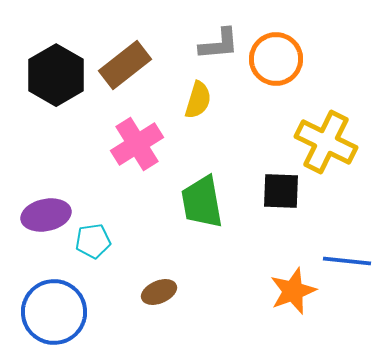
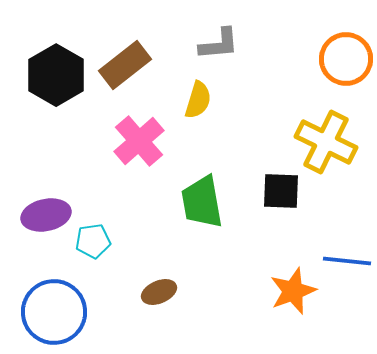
orange circle: moved 70 px right
pink cross: moved 2 px right, 3 px up; rotated 9 degrees counterclockwise
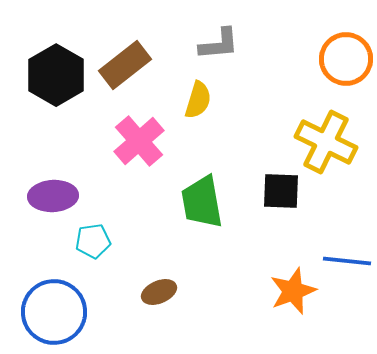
purple ellipse: moved 7 px right, 19 px up; rotated 9 degrees clockwise
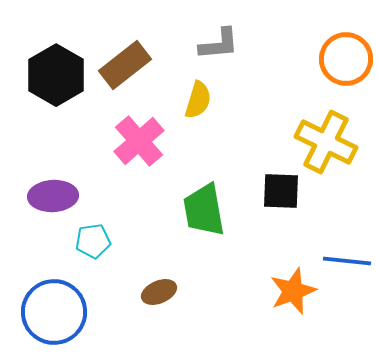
green trapezoid: moved 2 px right, 8 px down
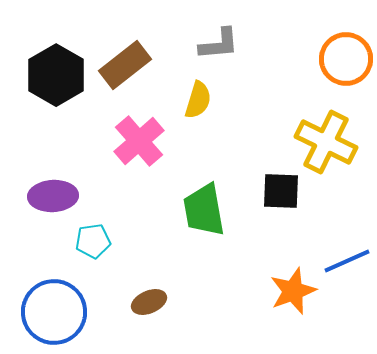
blue line: rotated 30 degrees counterclockwise
brown ellipse: moved 10 px left, 10 px down
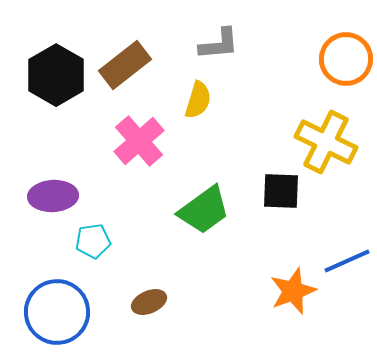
green trapezoid: rotated 116 degrees counterclockwise
blue circle: moved 3 px right
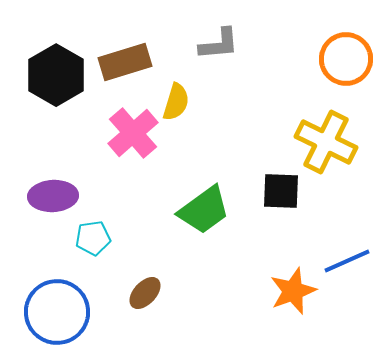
brown rectangle: moved 3 px up; rotated 21 degrees clockwise
yellow semicircle: moved 22 px left, 2 px down
pink cross: moved 6 px left, 8 px up
cyan pentagon: moved 3 px up
brown ellipse: moved 4 px left, 9 px up; rotated 24 degrees counterclockwise
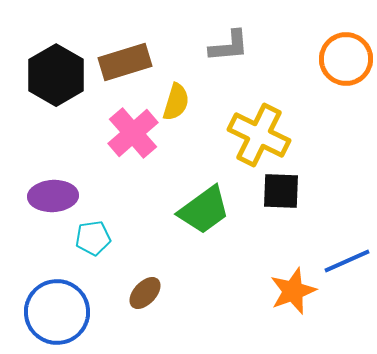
gray L-shape: moved 10 px right, 2 px down
yellow cross: moved 67 px left, 7 px up
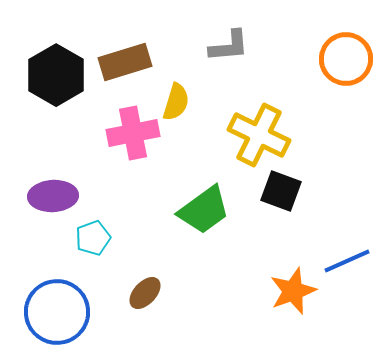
pink cross: rotated 30 degrees clockwise
black square: rotated 18 degrees clockwise
cyan pentagon: rotated 12 degrees counterclockwise
